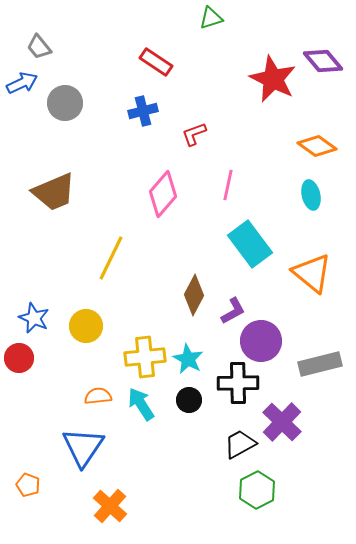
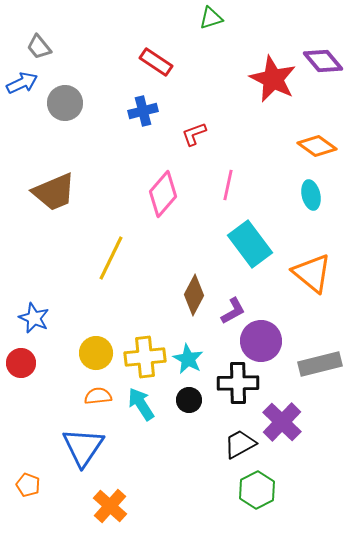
yellow circle: moved 10 px right, 27 px down
red circle: moved 2 px right, 5 px down
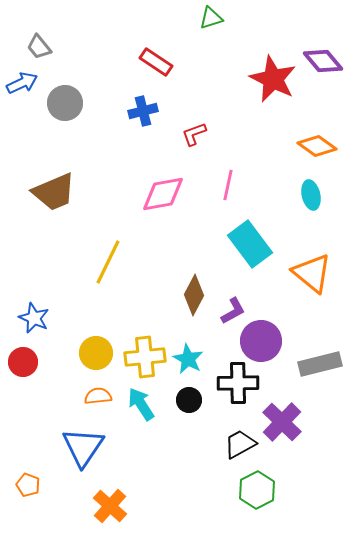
pink diamond: rotated 39 degrees clockwise
yellow line: moved 3 px left, 4 px down
red circle: moved 2 px right, 1 px up
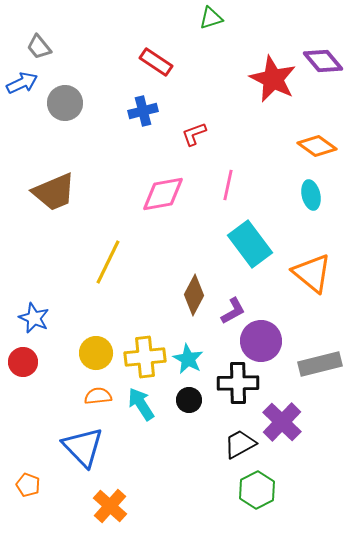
blue triangle: rotated 18 degrees counterclockwise
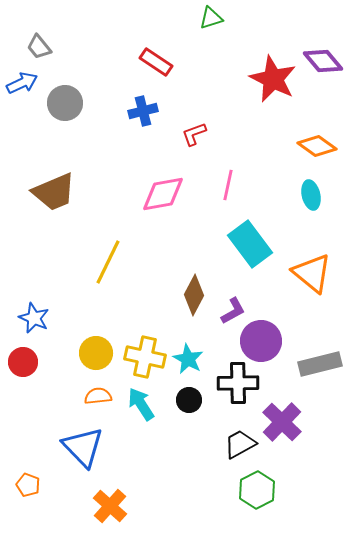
yellow cross: rotated 18 degrees clockwise
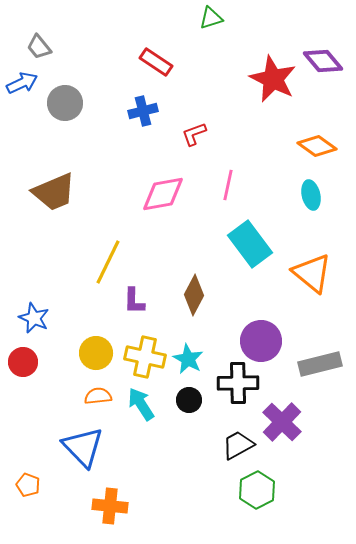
purple L-shape: moved 99 px left, 10 px up; rotated 120 degrees clockwise
black trapezoid: moved 2 px left, 1 px down
orange cross: rotated 36 degrees counterclockwise
